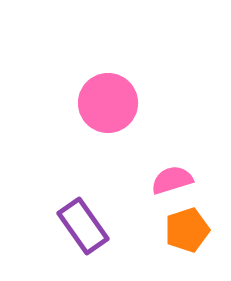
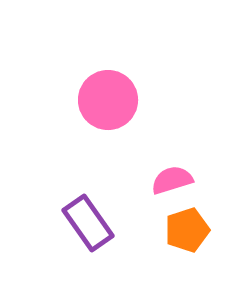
pink circle: moved 3 px up
purple rectangle: moved 5 px right, 3 px up
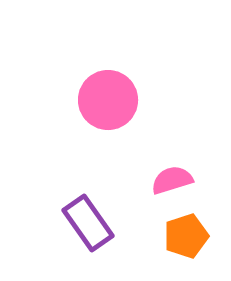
orange pentagon: moved 1 px left, 6 px down
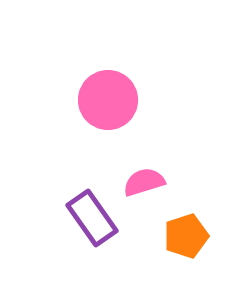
pink semicircle: moved 28 px left, 2 px down
purple rectangle: moved 4 px right, 5 px up
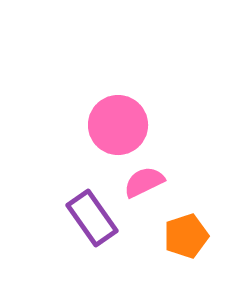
pink circle: moved 10 px right, 25 px down
pink semicircle: rotated 9 degrees counterclockwise
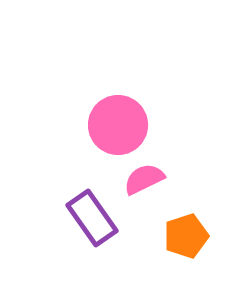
pink semicircle: moved 3 px up
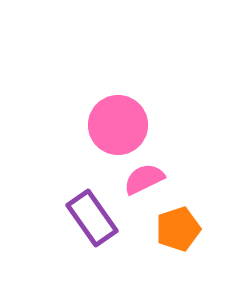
orange pentagon: moved 8 px left, 7 px up
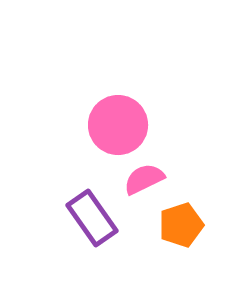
orange pentagon: moved 3 px right, 4 px up
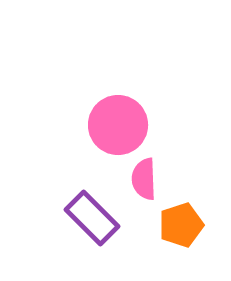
pink semicircle: rotated 66 degrees counterclockwise
purple rectangle: rotated 10 degrees counterclockwise
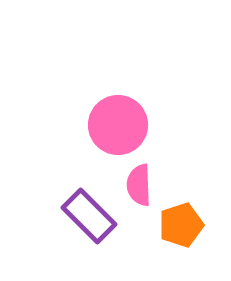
pink semicircle: moved 5 px left, 6 px down
purple rectangle: moved 3 px left, 2 px up
